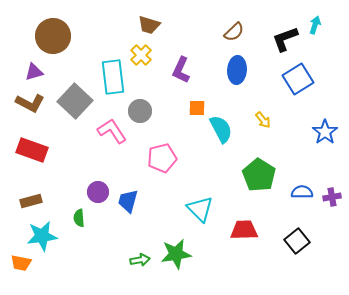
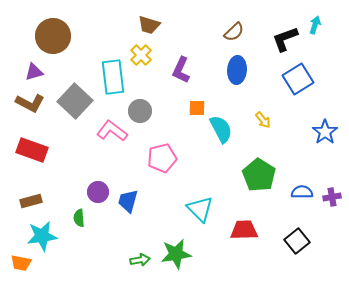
pink L-shape: rotated 20 degrees counterclockwise
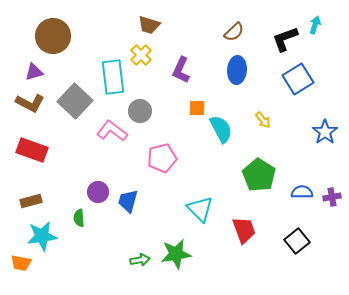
red trapezoid: rotated 72 degrees clockwise
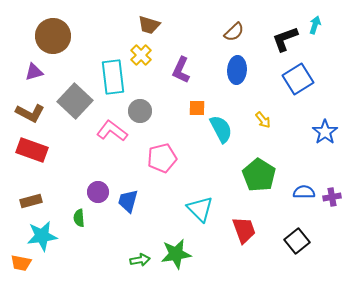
brown L-shape: moved 10 px down
blue semicircle: moved 2 px right
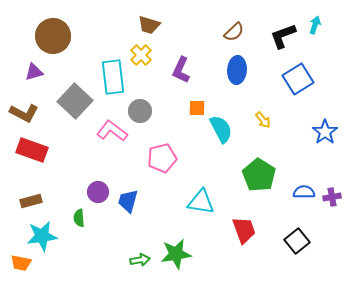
black L-shape: moved 2 px left, 3 px up
brown L-shape: moved 6 px left
cyan triangle: moved 1 px right, 7 px up; rotated 36 degrees counterclockwise
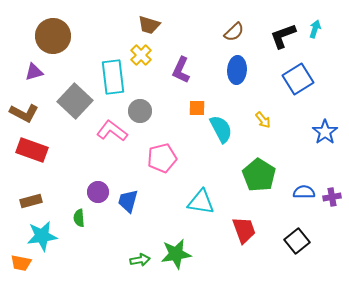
cyan arrow: moved 4 px down
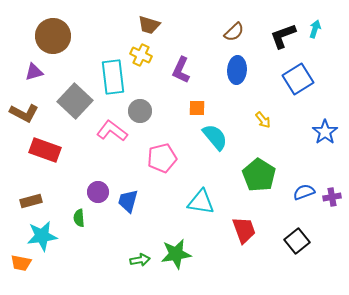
yellow cross: rotated 20 degrees counterclockwise
cyan semicircle: moved 6 px left, 8 px down; rotated 12 degrees counterclockwise
red rectangle: moved 13 px right
blue semicircle: rotated 20 degrees counterclockwise
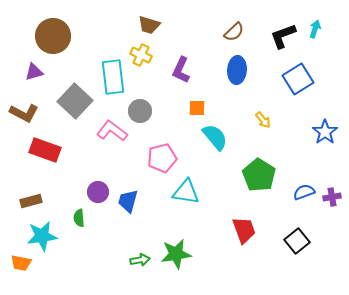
cyan triangle: moved 15 px left, 10 px up
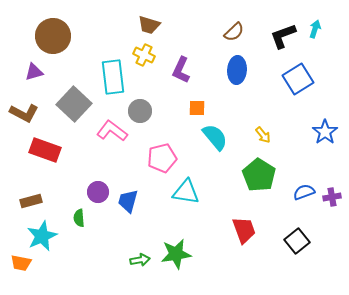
yellow cross: moved 3 px right
gray square: moved 1 px left, 3 px down
yellow arrow: moved 15 px down
cyan star: rotated 16 degrees counterclockwise
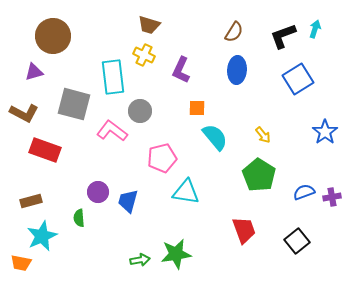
brown semicircle: rotated 15 degrees counterclockwise
gray square: rotated 28 degrees counterclockwise
